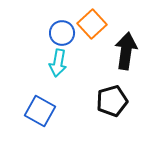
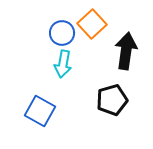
cyan arrow: moved 5 px right, 1 px down
black pentagon: moved 1 px up
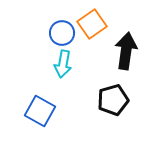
orange square: rotated 8 degrees clockwise
black pentagon: moved 1 px right
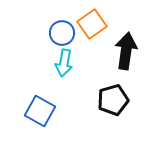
cyan arrow: moved 1 px right, 1 px up
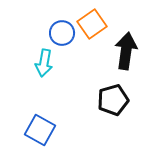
cyan arrow: moved 20 px left
blue square: moved 19 px down
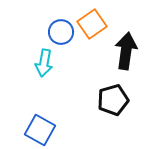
blue circle: moved 1 px left, 1 px up
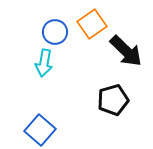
blue circle: moved 6 px left
black arrow: rotated 126 degrees clockwise
blue square: rotated 12 degrees clockwise
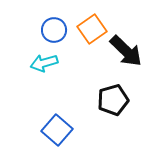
orange square: moved 5 px down
blue circle: moved 1 px left, 2 px up
cyan arrow: rotated 64 degrees clockwise
blue square: moved 17 px right
